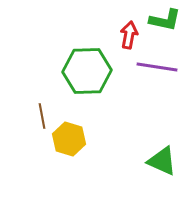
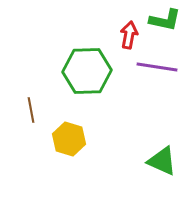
brown line: moved 11 px left, 6 px up
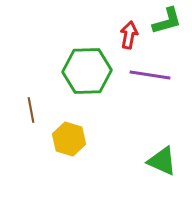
green L-shape: moved 2 px right, 1 px down; rotated 28 degrees counterclockwise
purple line: moved 7 px left, 8 px down
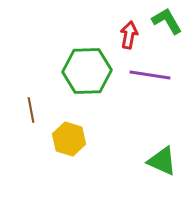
green L-shape: rotated 104 degrees counterclockwise
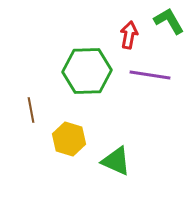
green L-shape: moved 2 px right
green triangle: moved 46 px left
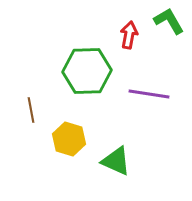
purple line: moved 1 px left, 19 px down
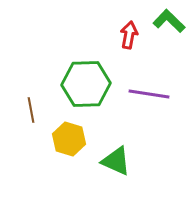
green L-shape: rotated 16 degrees counterclockwise
green hexagon: moved 1 px left, 13 px down
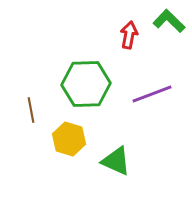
purple line: moved 3 px right; rotated 30 degrees counterclockwise
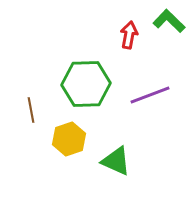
purple line: moved 2 px left, 1 px down
yellow hexagon: rotated 24 degrees clockwise
